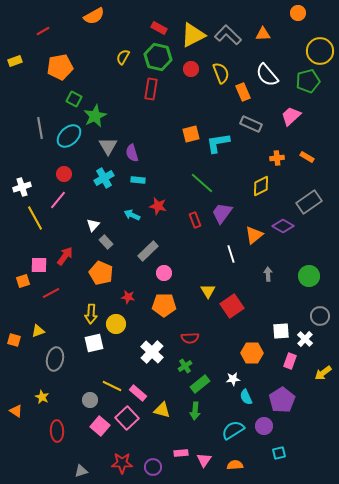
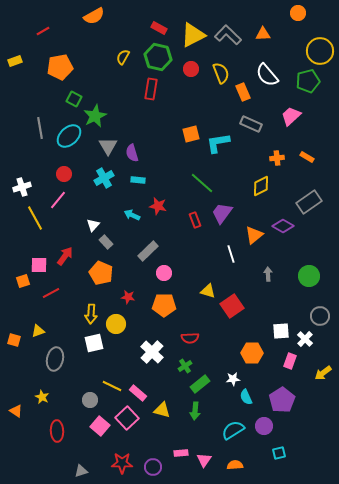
yellow triangle at (208, 291): rotated 42 degrees counterclockwise
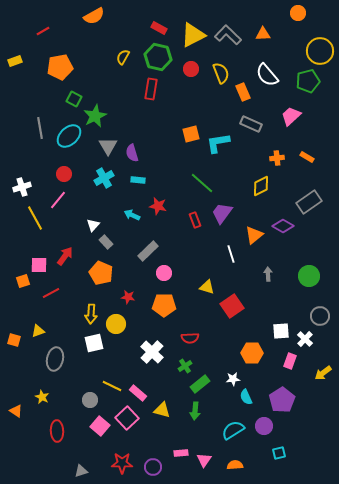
yellow triangle at (208, 291): moved 1 px left, 4 px up
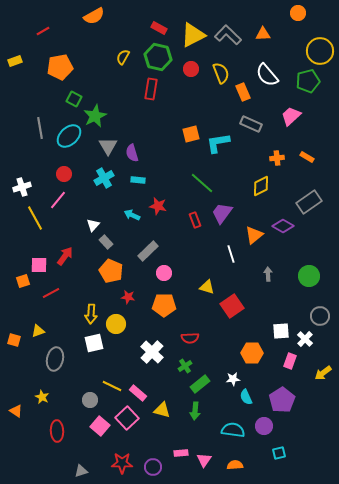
orange pentagon at (101, 273): moved 10 px right, 2 px up
cyan semicircle at (233, 430): rotated 40 degrees clockwise
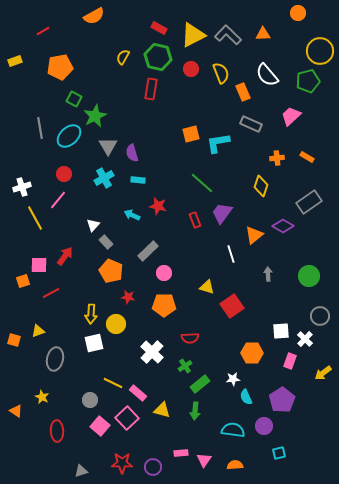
yellow diamond at (261, 186): rotated 45 degrees counterclockwise
yellow line at (112, 386): moved 1 px right, 3 px up
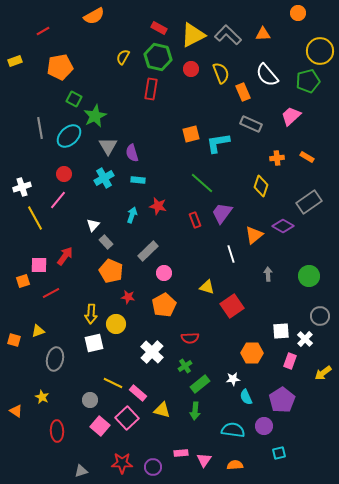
cyan arrow at (132, 215): rotated 84 degrees clockwise
orange pentagon at (164, 305): rotated 30 degrees counterclockwise
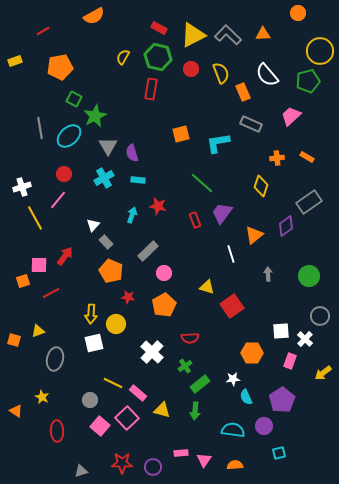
orange square at (191, 134): moved 10 px left
purple diamond at (283, 226): moved 3 px right; rotated 65 degrees counterclockwise
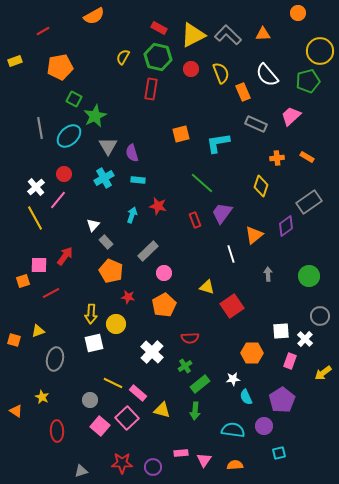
gray rectangle at (251, 124): moved 5 px right
white cross at (22, 187): moved 14 px right; rotated 24 degrees counterclockwise
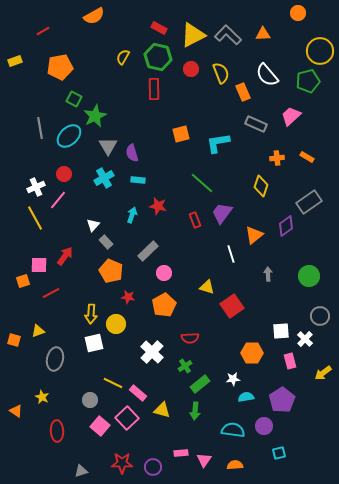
red rectangle at (151, 89): moved 3 px right; rotated 10 degrees counterclockwise
white cross at (36, 187): rotated 18 degrees clockwise
pink rectangle at (290, 361): rotated 35 degrees counterclockwise
cyan semicircle at (246, 397): rotated 105 degrees clockwise
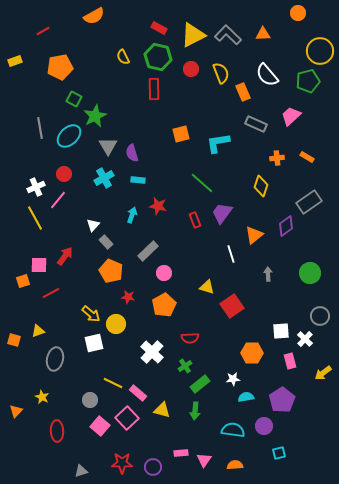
yellow semicircle at (123, 57): rotated 56 degrees counterclockwise
green circle at (309, 276): moved 1 px right, 3 px up
yellow arrow at (91, 314): rotated 54 degrees counterclockwise
orange triangle at (16, 411): rotated 40 degrees clockwise
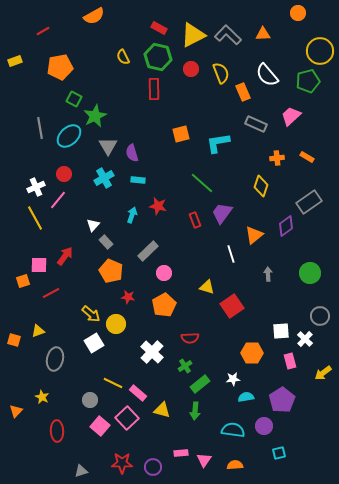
white square at (94, 343): rotated 18 degrees counterclockwise
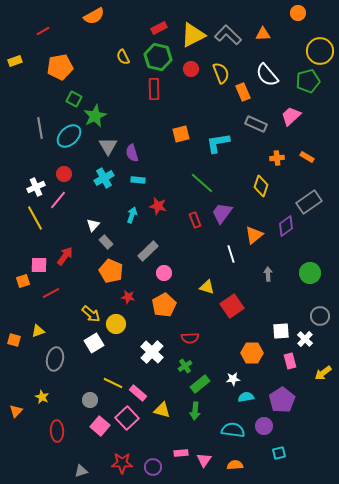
red rectangle at (159, 28): rotated 56 degrees counterclockwise
